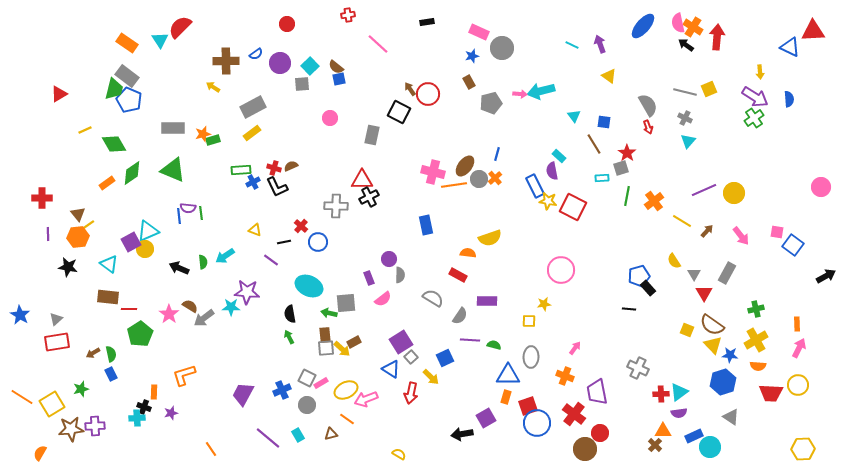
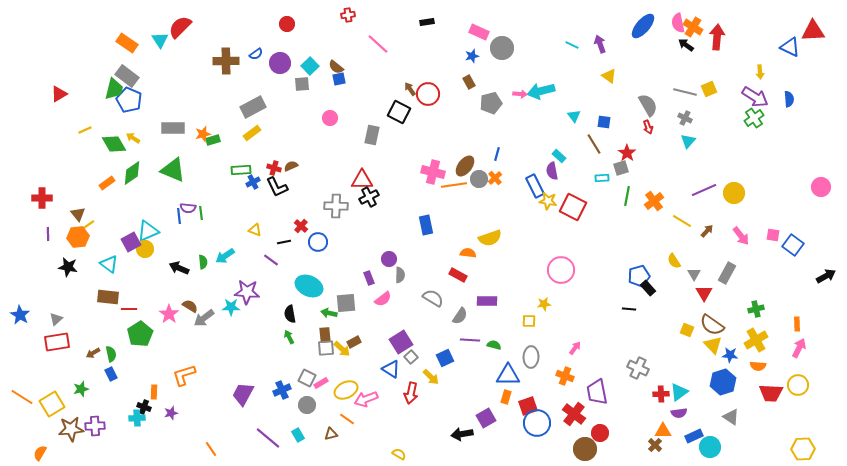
yellow arrow at (213, 87): moved 80 px left, 51 px down
pink square at (777, 232): moved 4 px left, 3 px down
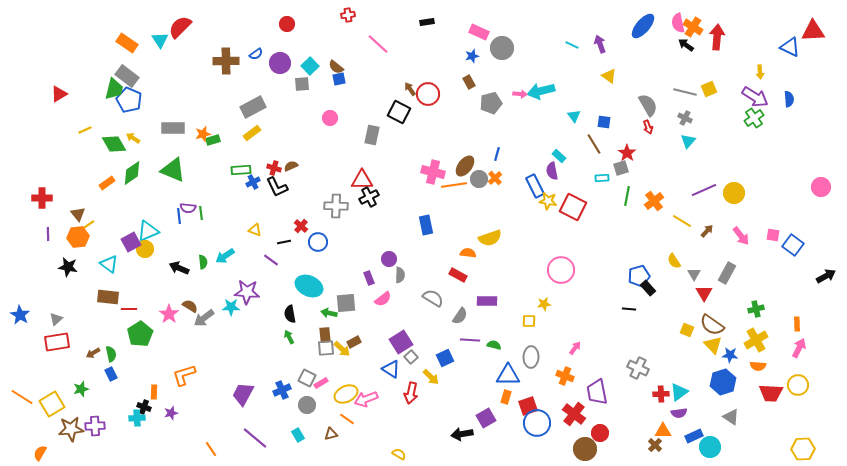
yellow ellipse at (346, 390): moved 4 px down
purple line at (268, 438): moved 13 px left
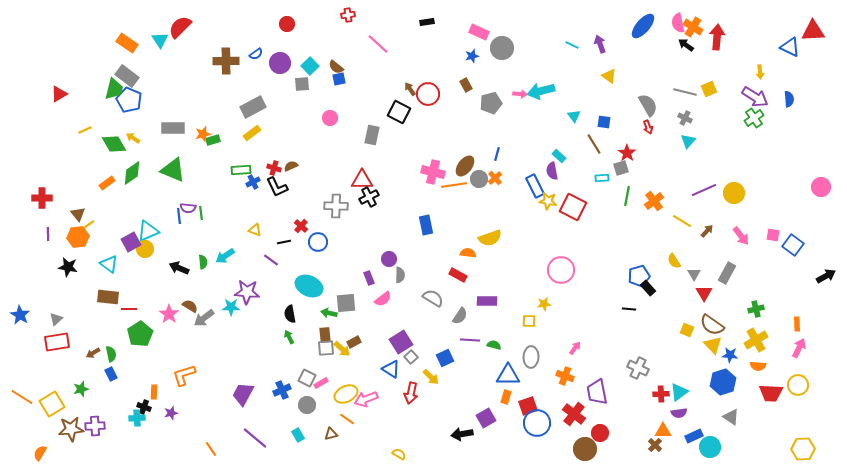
brown rectangle at (469, 82): moved 3 px left, 3 px down
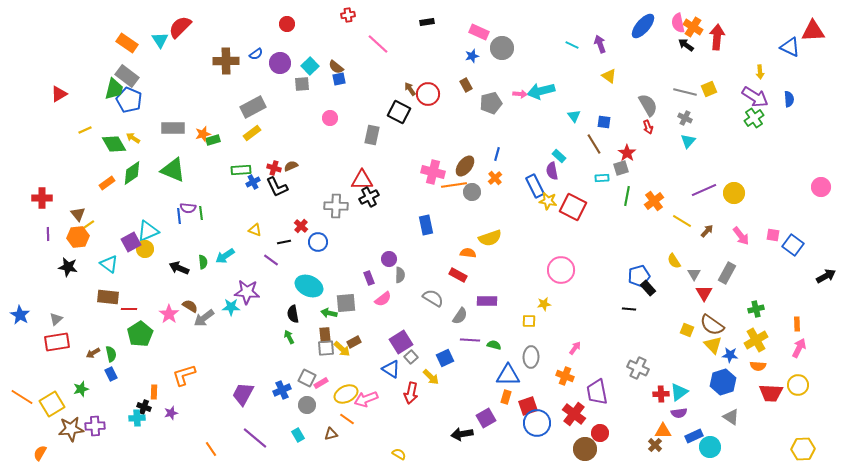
gray circle at (479, 179): moved 7 px left, 13 px down
black semicircle at (290, 314): moved 3 px right
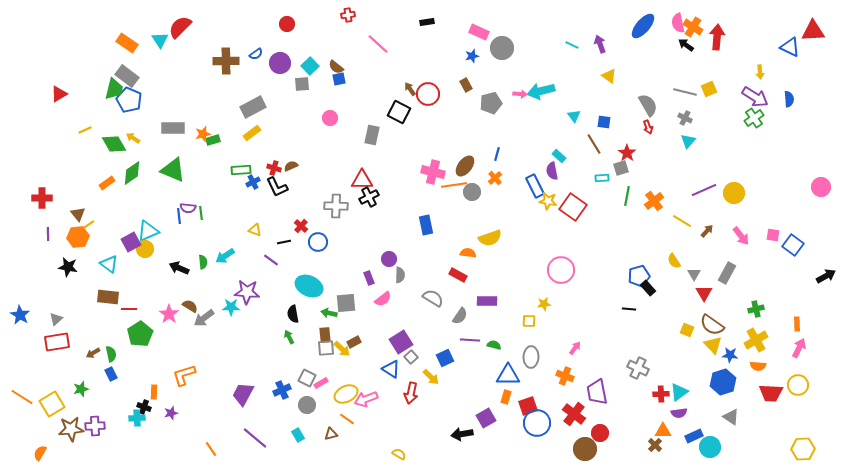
red square at (573, 207): rotated 8 degrees clockwise
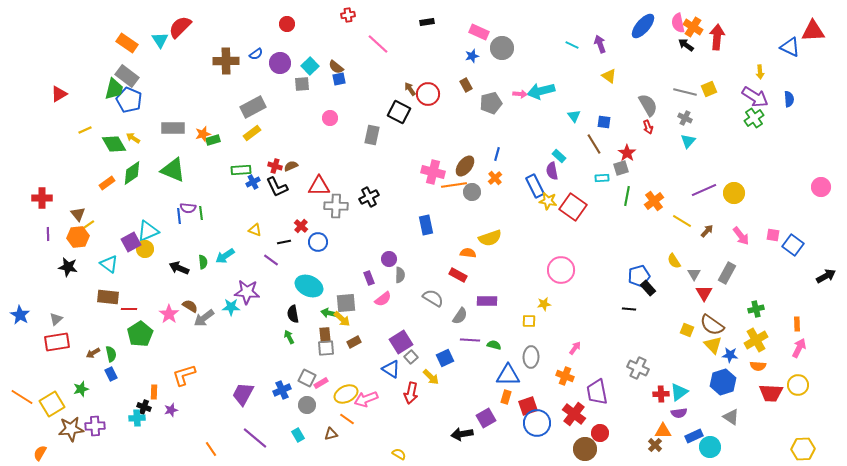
red cross at (274, 168): moved 1 px right, 2 px up
red triangle at (362, 180): moved 43 px left, 6 px down
yellow arrow at (342, 349): moved 30 px up
purple star at (171, 413): moved 3 px up
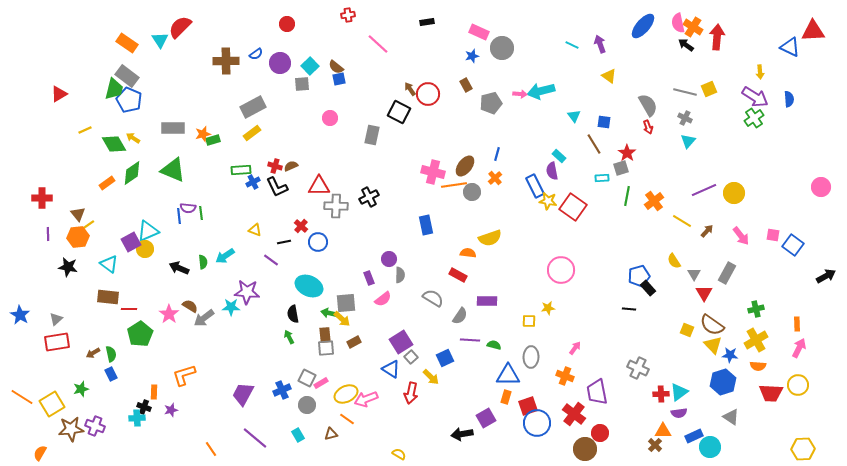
yellow star at (544, 304): moved 4 px right, 4 px down
purple cross at (95, 426): rotated 24 degrees clockwise
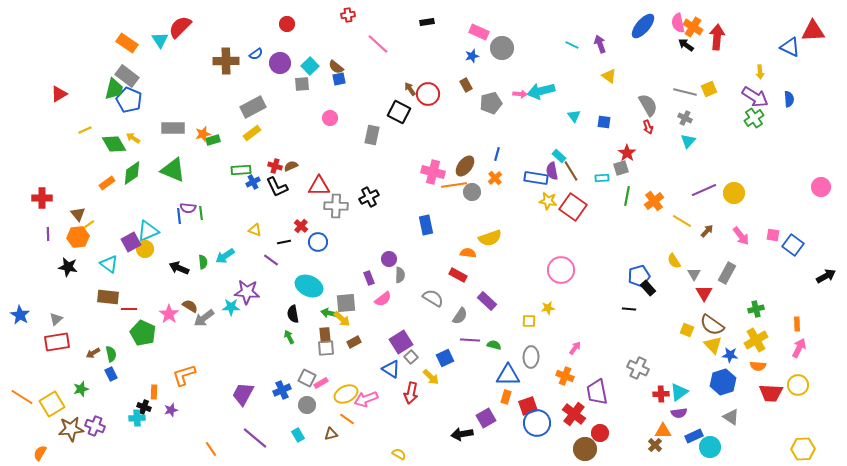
brown line at (594, 144): moved 23 px left, 27 px down
blue rectangle at (535, 186): moved 1 px right, 8 px up; rotated 55 degrees counterclockwise
purple rectangle at (487, 301): rotated 42 degrees clockwise
green pentagon at (140, 334): moved 3 px right, 1 px up; rotated 15 degrees counterclockwise
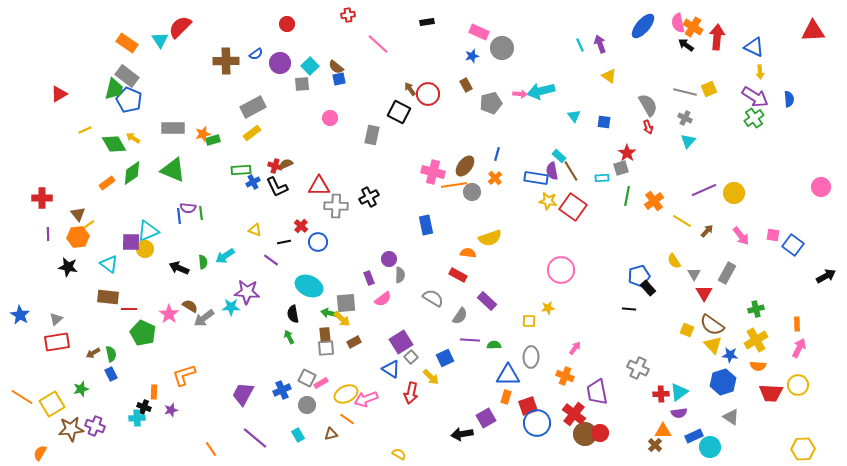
cyan line at (572, 45): moved 8 px right; rotated 40 degrees clockwise
blue triangle at (790, 47): moved 36 px left
brown semicircle at (291, 166): moved 5 px left, 2 px up
purple square at (131, 242): rotated 30 degrees clockwise
green semicircle at (494, 345): rotated 16 degrees counterclockwise
brown circle at (585, 449): moved 15 px up
